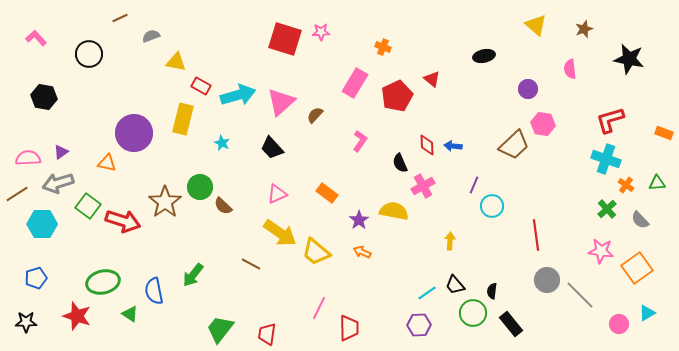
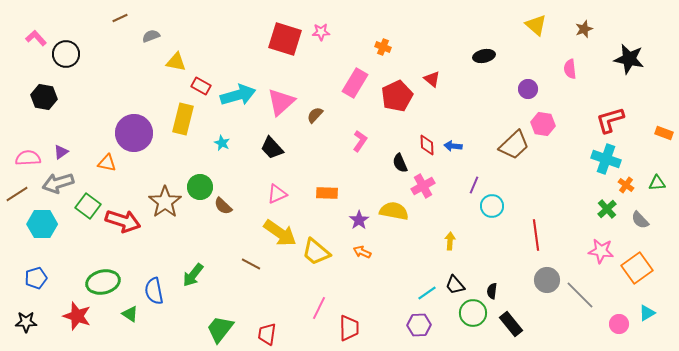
black circle at (89, 54): moved 23 px left
orange rectangle at (327, 193): rotated 35 degrees counterclockwise
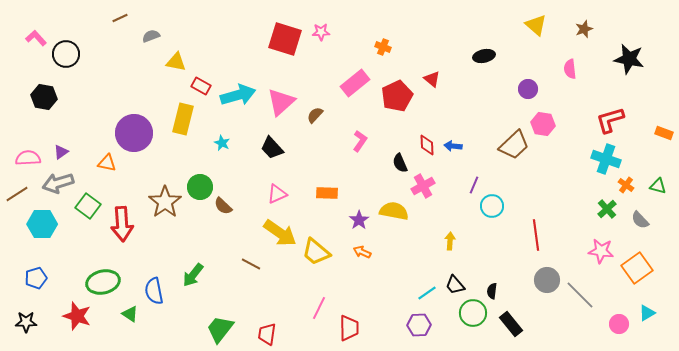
pink rectangle at (355, 83): rotated 20 degrees clockwise
green triangle at (657, 183): moved 1 px right, 3 px down; rotated 18 degrees clockwise
red arrow at (123, 221): moved 1 px left, 3 px down; rotated 68 degrees clockwise
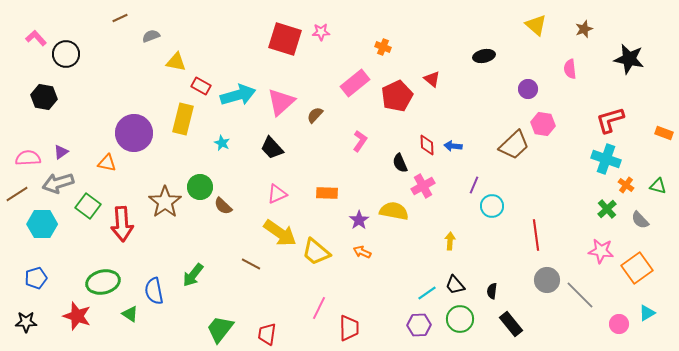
green circle at (473, 313): moved 13 px left, 6 px down
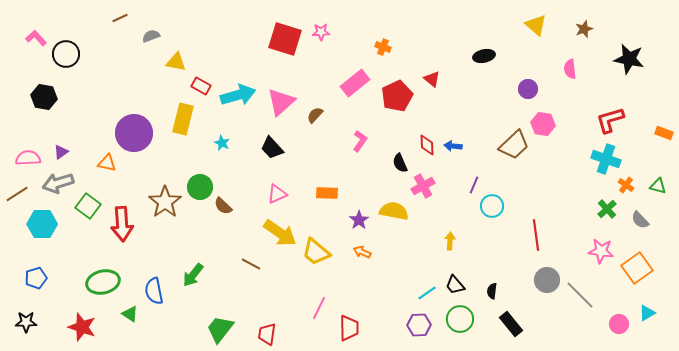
red star at (77, 316): moved 5 px right, 11 px down
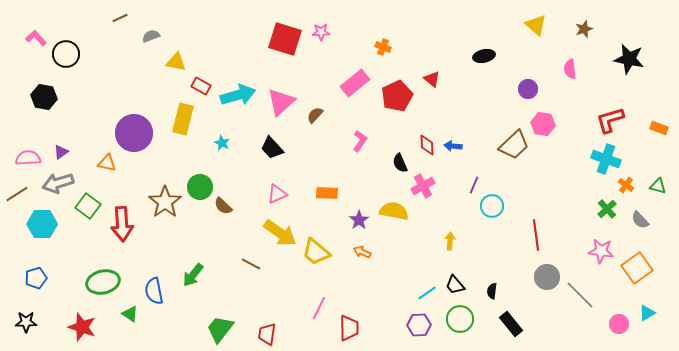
orange rectangle at (664, 133): moved 5 px left, 5 px up
gray circle at (547, 280): moved 3 px up
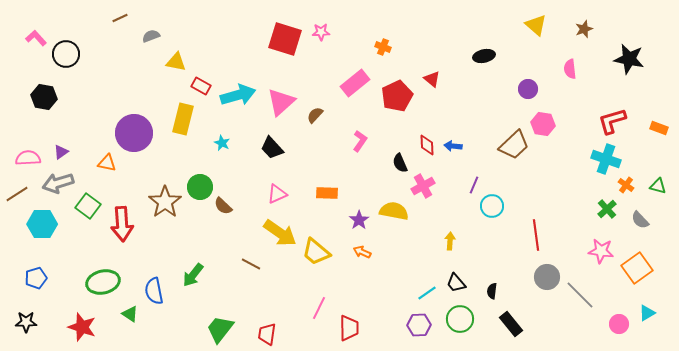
red L-shape at (610, 120): moved 2 px right, 1 px down
black trapezoid at (455, 285): moved 1 px right, 2 px up
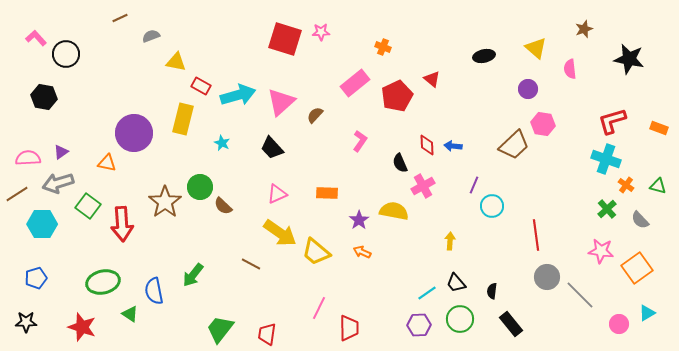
yellow triangle at (536, 25): moved 23 px down
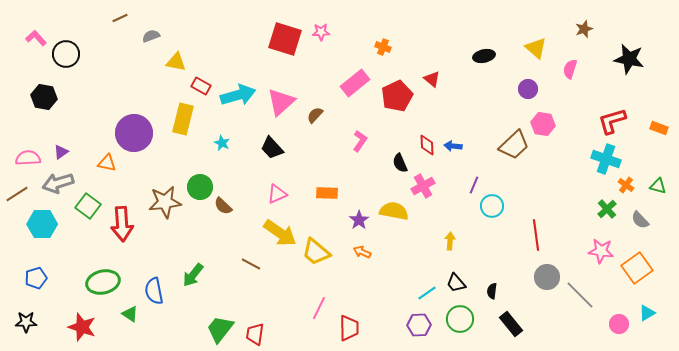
pink semicircle at (570, 69): rotated 24 degrees clockwise
brown star at (165, 202): rotated 28 degrees clockwise
red trapezoid at (267, 334): moved 12 px left
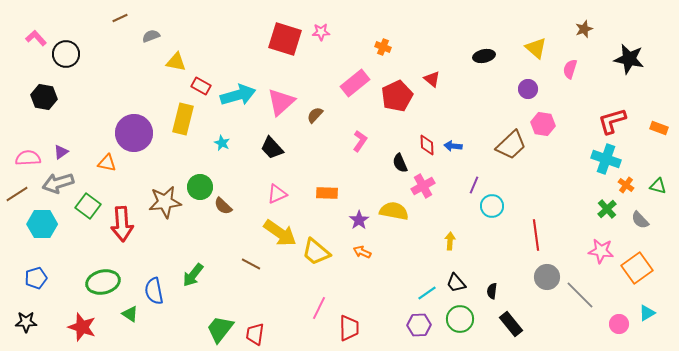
brown trapezoid at (514, 145): moved 3 px left
